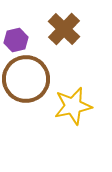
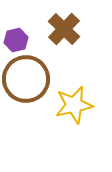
yellow star: moved 1 px right, 1 px up
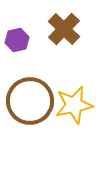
purple hexagon: moved 1 px right
brown circle: moved 4 px right, 22 px down
